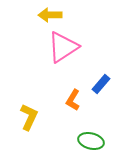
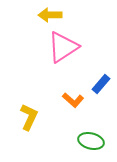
orange L-shape: rotated 80 degrees counterclockwise
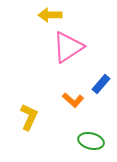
pink triangle: moved 5 px right
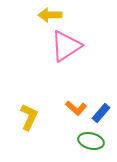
pink triangle: moved 2 px left, 1 px up
blue rectangle: moved 29 px down
orange L-shape: moved 3 px right, 8 px down
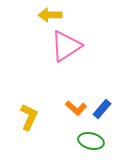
blue rectangle: moved 1 px right, 4 px up
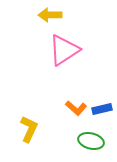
pink triangle: moved 2 px left, 4 px down
blue rectangle: rotated 36 degrees clockwise
yellow L-shape: moved 12 px down
